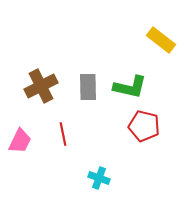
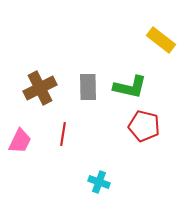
brown cross: moved 1 px left, 2 px down
red line: rotated 20 degrees clockwise
cyan cross: moved 4 px down
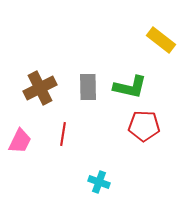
red pentagon: rotated 12 degrees counterclockwise
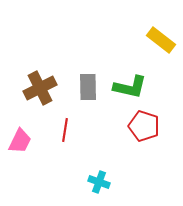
red pentagon: rotated 16 degrees clockwise
red line: moved 2 px right, 4 px up
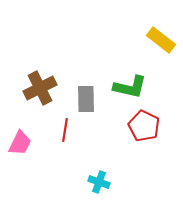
gray rectangle: moved 2 px left, 12 px down
red pentagon: rotated 8 degrees clockwise
pink trapezoid: moved 2 px down
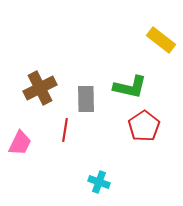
red pentagon: rotated 12 degrees clockwise
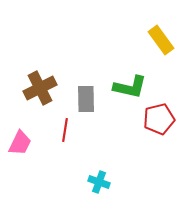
yellow rectangle: rotated 16 degrees clockwise
red pentagon: moved 15 px right, 7 px up; rotated 20 degrees clockwise
